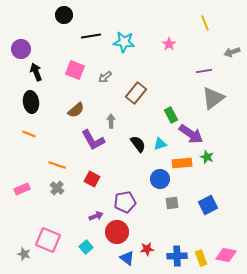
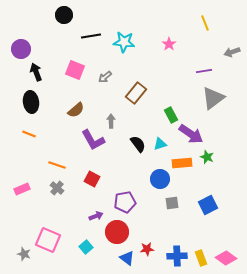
pink diamond at (226, 255): moved 3 px down; rotated 25 degrees clockwise
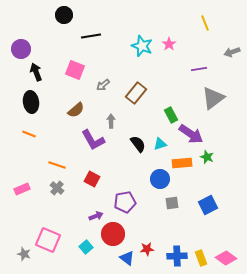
cyan star at (124, 42): moved 18 px right, 4 px down; rotated 15 degrees clockwise
purple line at (204, 71): moved 5 px left, 2 px up
gray arrow at (105, 77): moved 2 px left, 8 px down
red circle at (117, 232): moved 4 px left, 2 px down
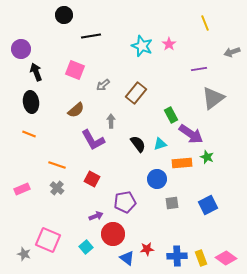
blue circle at (160, 179): moved 3 px left
